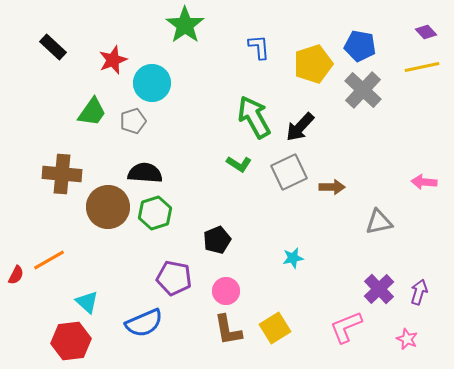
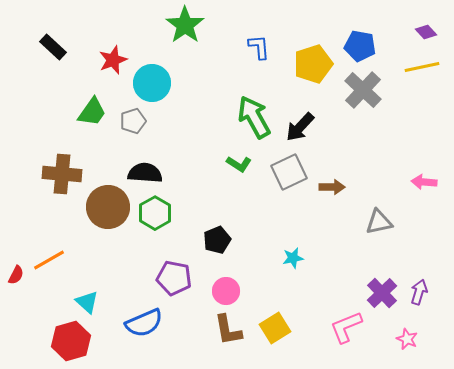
green hexagon: rotated 12 degrees counterclockwise
purple cross: moved 3 px right, 4 px down
red hexagon: rotated 9 degrees counterclockwise
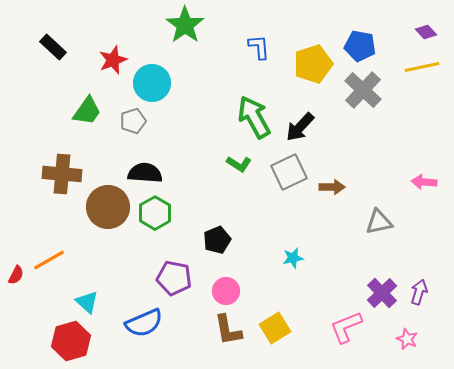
green trapezoid: moved 5 px left, 1 px up
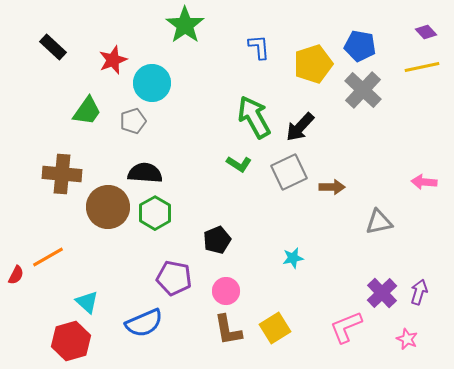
orange line: moved 1 px left, 3 px up
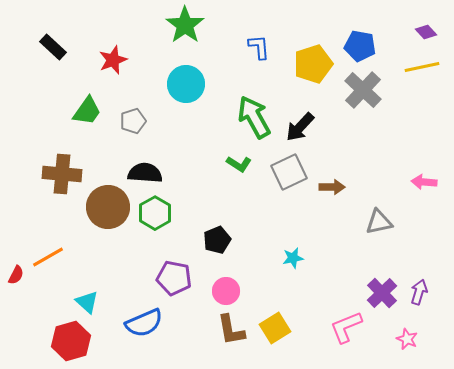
cyan circle: moved 34 px right, 1 px down
brown L-shape: moved 3 px right
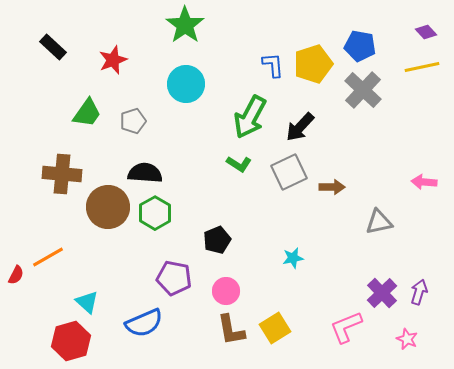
blue L-shape: moved 14 px right, 18 px down
green trapezoid: moved 2 px down
green arrow: moved 4 px left; rotated 123 degrees counterclockwise
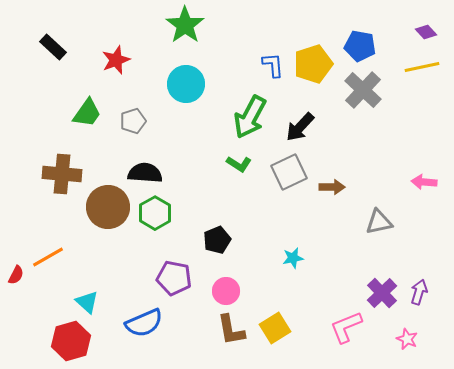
red star: moved 3 px right
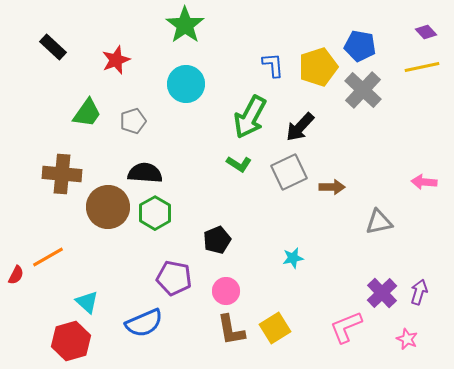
yellow pentagon: moved 5 px right, 3 px down
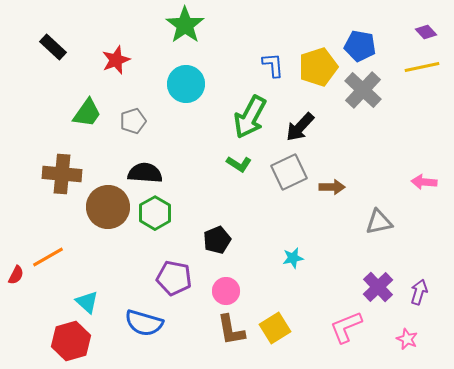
purple cross: moved 4 px left, 6 px up
blue semicircle: rotated 39 degrees clockwise
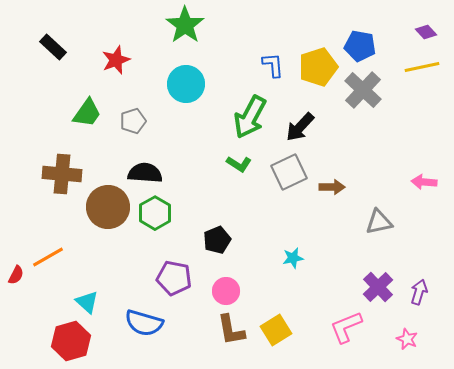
yellow square: moved 1 px right, 2 px down
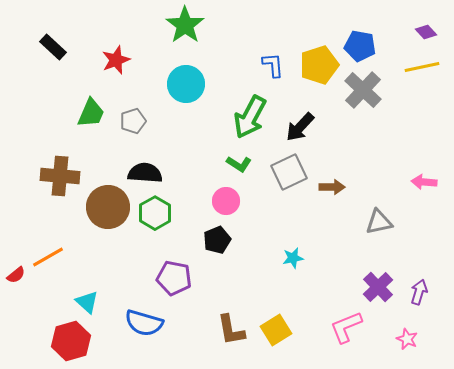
yellow pentagon: moved 1 px right, 2 px up
green trapezoid: moved 4 px right; rotated 12 degrees counterclockwise
brown cross: moved 2 px left, 2 px down
red semicircle: rotated 24 degrees clockwise
pink circle: moved 90 px up
